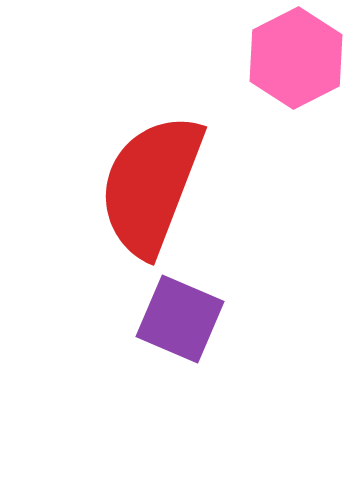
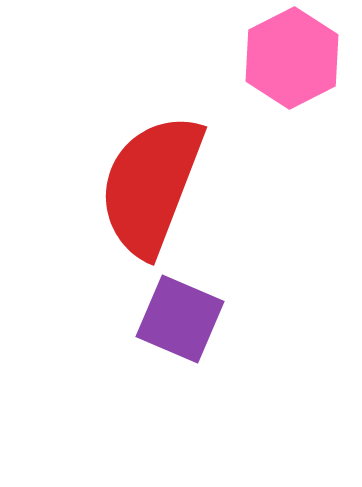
pink hexagon: moved 4 px left
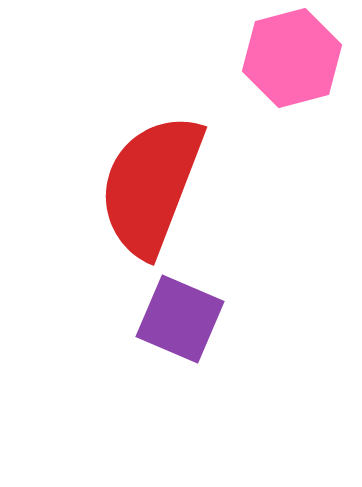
pink hexagon: rotated 12 degrees clockwise
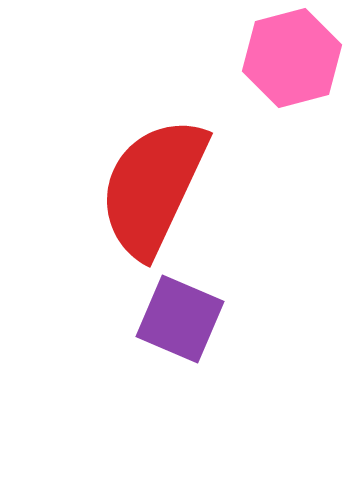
red semicircle: moved 2 px right, 2 px down; rotated 4 degrees clockwise
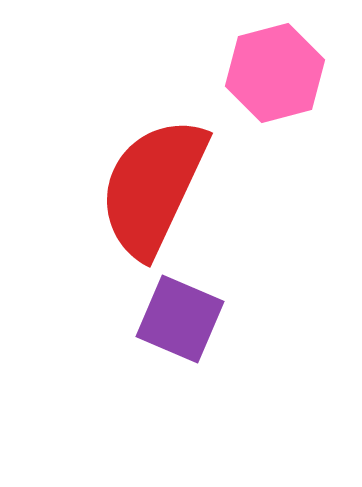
pink hexagon: moved 17 px left, 15 px down
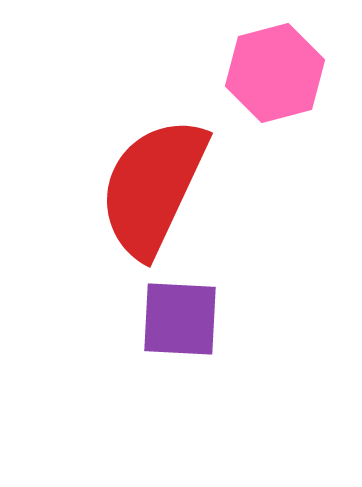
purple square: rotated 20 degrees counterclockwise
